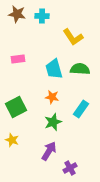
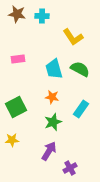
green semicircle: rotated 24 degrees clockwise
yellow star: rotated 24 degrees counterclockwise
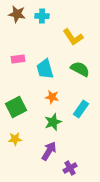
cyan trapezoid: moved 9 px left
yellow star: moved 3 px right, 1 px up
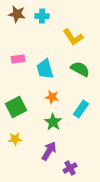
green star: rotated 18 degrees counterclockwise
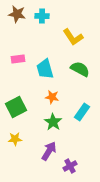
cyan rectangle: moved 1 px right, 3 px down
purple cross: moved 2 px up
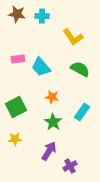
cyan trapezoid: moved 4 px left, 2 px up; rotated 25 degrees counterclockwise
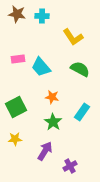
purple arrow: moved 4 px left
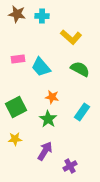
yellow L-shape: moved 2 px left; rotated 15 degrees counterclockwise
green star: moved 5 px left, 3 px up
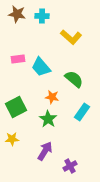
green semicircle: moved 6 px left, 10 px down; rotated 12 degrees clockwise
yellow star: moved 3 px left
